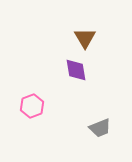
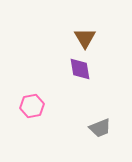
purple diamond: moved 4 px right, 1 px up
pink hexagon: rotated 10 degrees clockwise
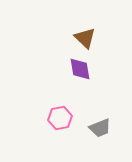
brown triangle: rotated 15 degrees counterclockwise
pink hexagon: moved 28 px right, 12 px down
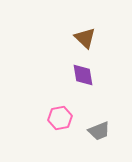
purple diamond: moved 3 px right, 6 px down
gray trapezoid: moved 1 px left, 3 px down
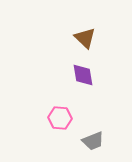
pink hexagon: rotated 15 degrees clockwise
gray trapezoid: moved 6 px left, 10 px down
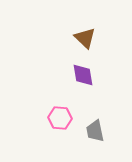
gray trapezoid: moved 2 px right, 10 px up; rotated 100 degrees clockwise
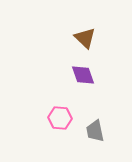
purple diamond: rotated 10 degrees counterclockwise
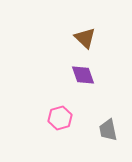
pink hexagon: rotated 20 degrees counterclockwise
gray trapezoid: moved 13 px right, 1 px up
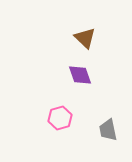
purple diamond: moved 3 px left
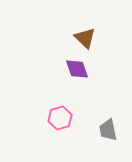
purple diamond: moved 3 px left, 6 px up
